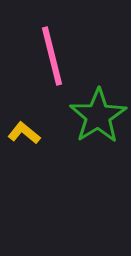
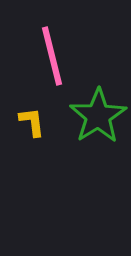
yellow L-shape: moved 8 px right, 11 px up; rotated 44 degrees clockwise
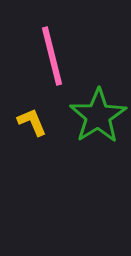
yellow L-shape: rotated 16 degrees counterclockwise
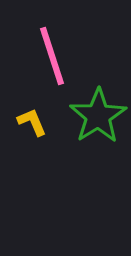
pink line: rotated 4 degrees counterclockwise
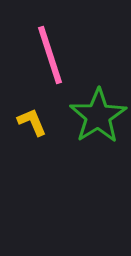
pink line: moved 2 px left, 1 px up
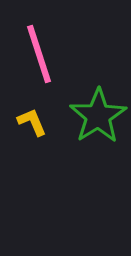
pink line: moved 11 px left, 1 px up
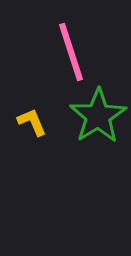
pink line: moved 32 px right, 2 px up
